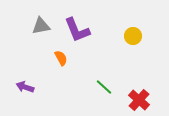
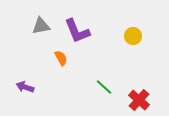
purple L-shape: moved 1 px down
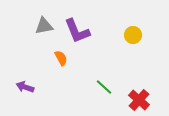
gray triangle: moved 3 px right
yellow circle: moved 1 px up
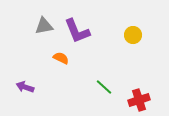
orange semicircle: rotated 35 degrees counterclockwise
red cross: rotated 30 degrees clockwise
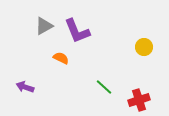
gray triangle: rotated 18 degrees counterclockwise
yellow circle: moved 11 px right, 12 px down
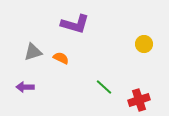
gray triangle: moved 11 px left, 26 px down; rotated 12 degrees clockwise
purple L-shape: moved 2 px left, 7 px up; rotated 52 degrees counterclockwise
yellow circle: moved 3 px up
purple arrow: rotated 18 degrees counterclockwise
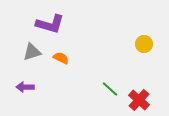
purple L-shape: moved 25 px left
gray triangle: moved 1 px left
green line: moved 6 px right, 2 px down
red cross: rotated 30 degrees counterclockwise
